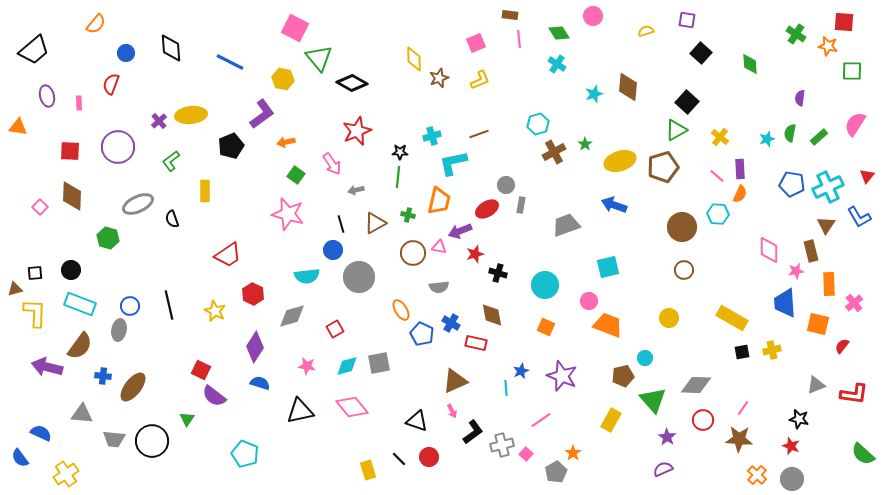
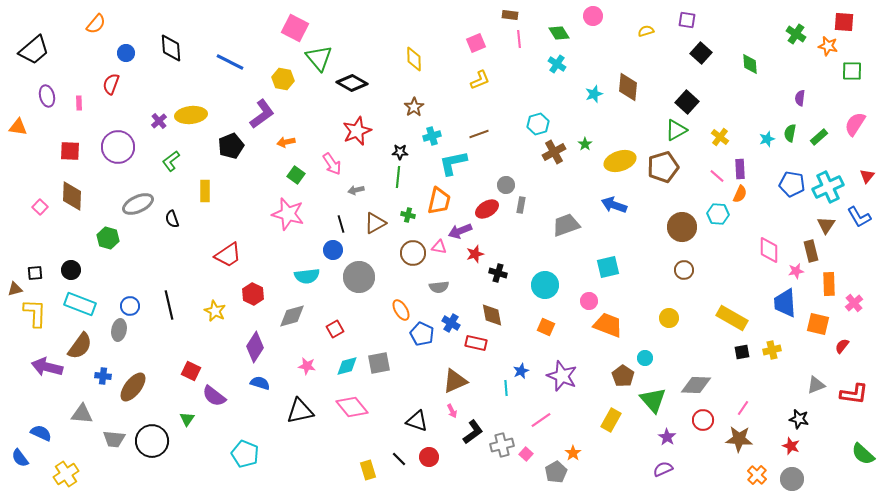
brown star at (439, 78): moved 25 px left, 29 px down; rotated 12 degrees counterclockwise
red square at (201, 370): moved 10 px left, 1 px down
brown pentagon at (623, 376): rotated 25 degrees counterclockwise
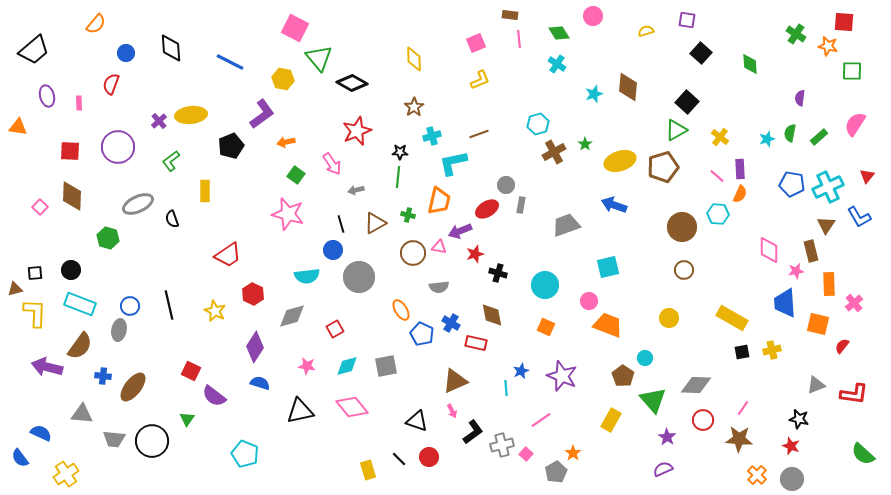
gray square at (379, 363): moved 7 px right, 3 px down
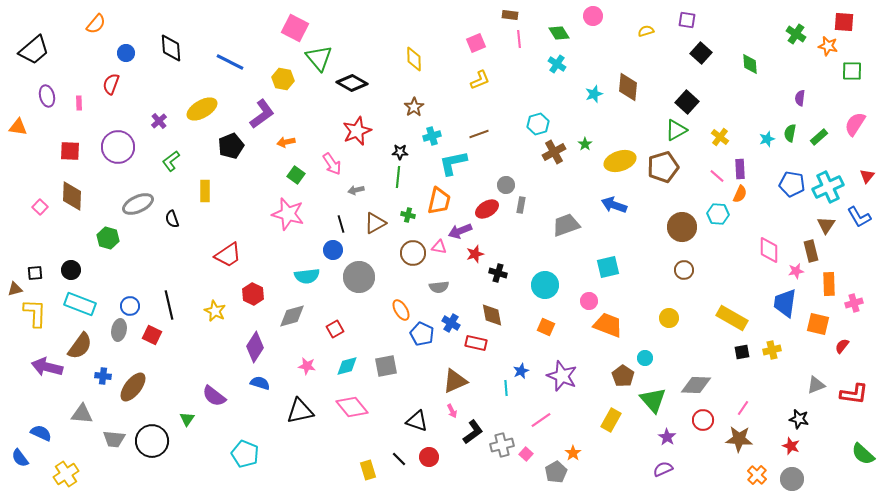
yellow ellipse at (191, 115): moved 11 px right, 6 px up; rotated 24 degrees counterclockwise
blue trapezoid at (785, 303): rotated 12 degrees clockwise
pink cross at (854, 303): rotated 24 degrees clockwise
red square at (191, 371): moved 39 px left, 36 px up
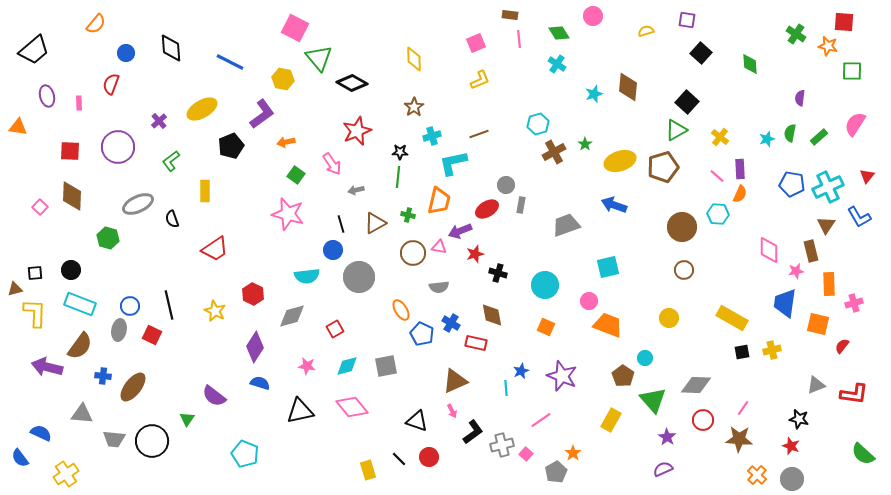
red trapezoid at (228, 255): moved 13 px left, 6 px up
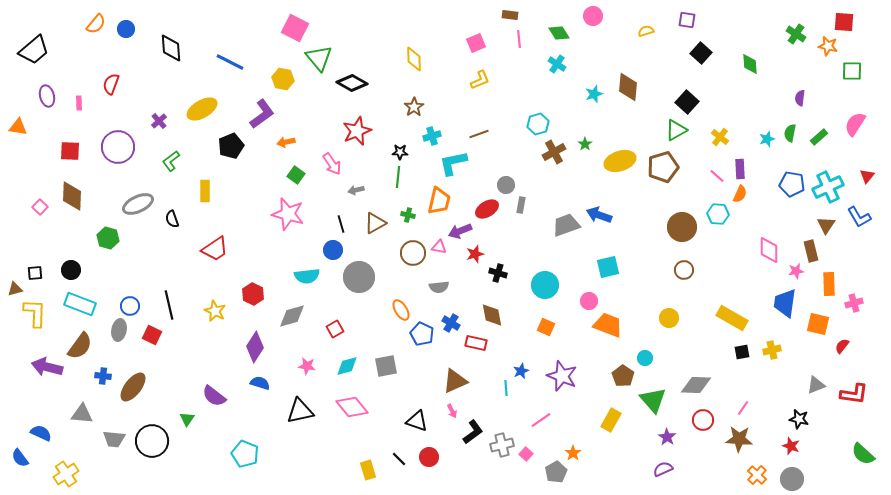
blue circle at (126, 53): moved 24 px up
blue arrow at (614, 205): moved 15 px left, 10 px down
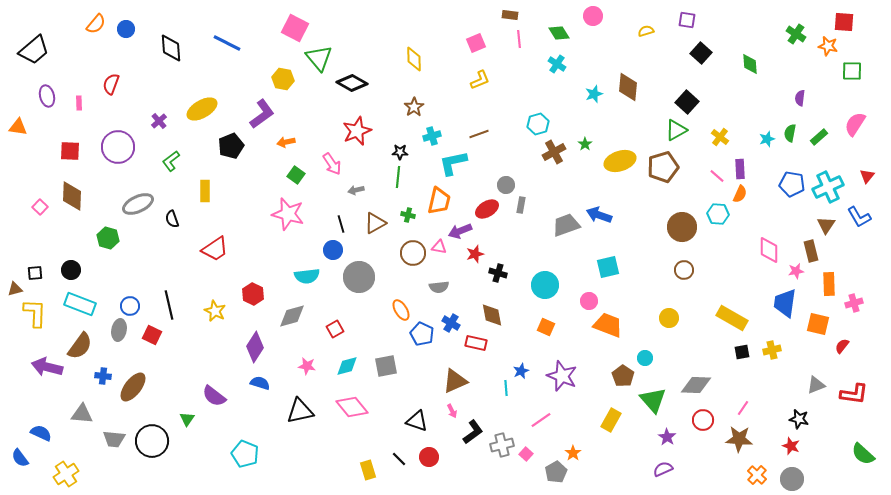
blue line at (230, 62): moved 3 px left, 19 px up
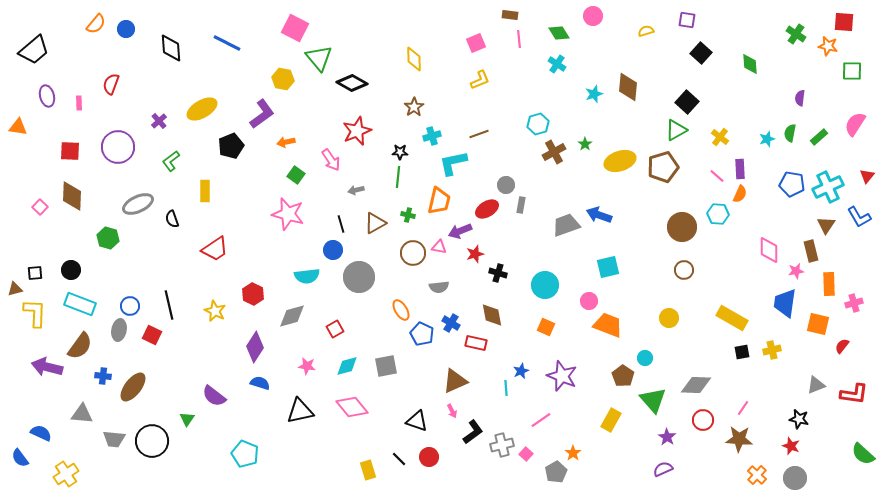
pink arrow at (332, 164): moved 1 px left, 4 px up
gray circle at (792, 479): moved 3 px right, 1 px up
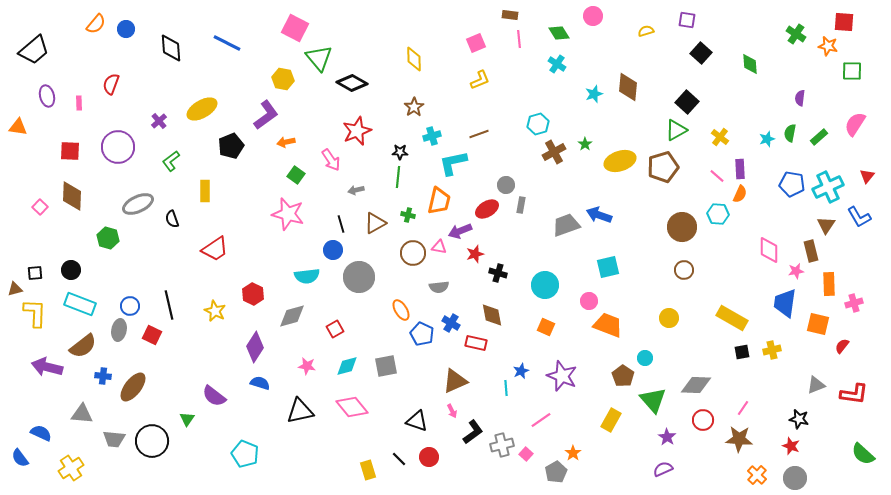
purple L-shape at (262, 114): moved 4 px right, 1 px down
brown semicircle at (80, 346): moved 3 px right; rotated 16 degrees clockwise
yellow cross at (66, 474): moved 5 px right, 6 px up
